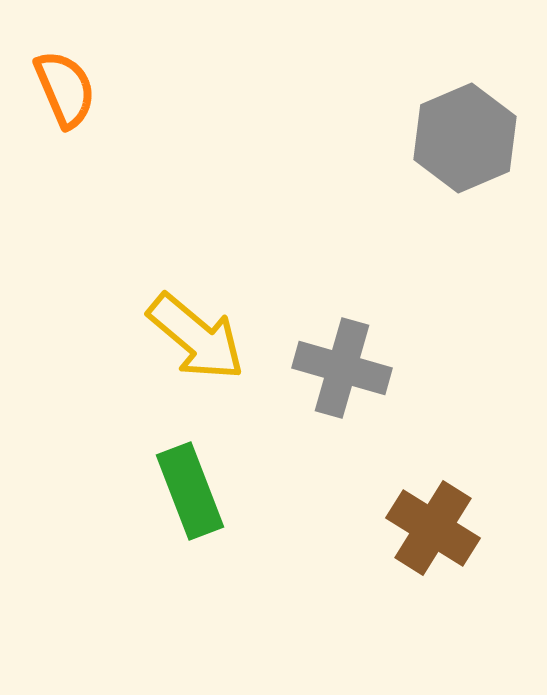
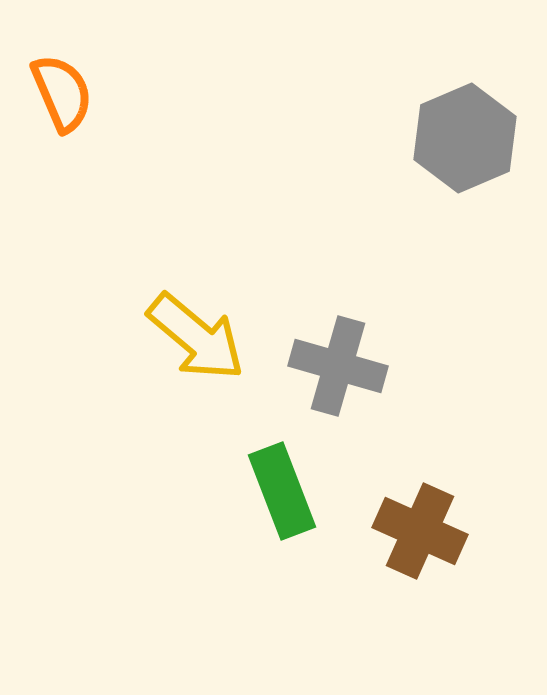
orange semicircle: moved 3 px left, 4 px down
gray cross: moved 4 px left, 2 px up
green rectangle: moved 92 px right
brown cross: moved 13 px left, 3 px down; rotated 8 degrees counterclockwise
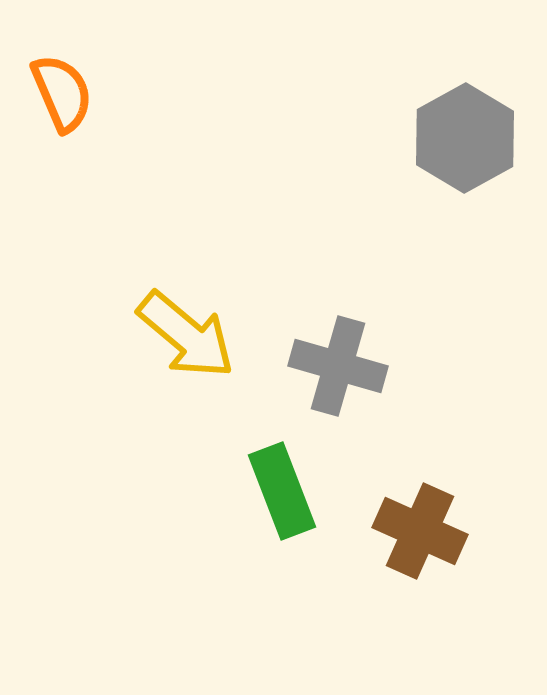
gray hexagon: rotated 6 degrees counterclockwise
yellow arrow: moved 10 px left, 2 px up
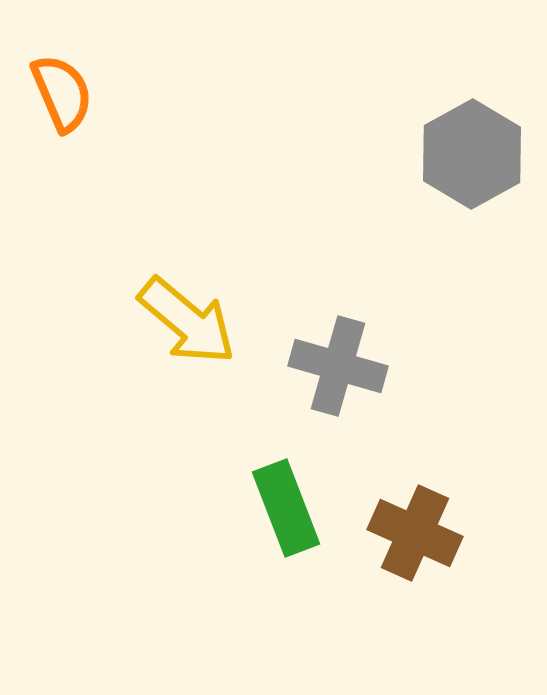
gray hexagon: moved 7 px right, 16 px down
yellow arrow: moved 1 px right, 14 px up
green rectangle: moved 4 px right, 17 px down
brown cross: moved 5 px left, 2 px down
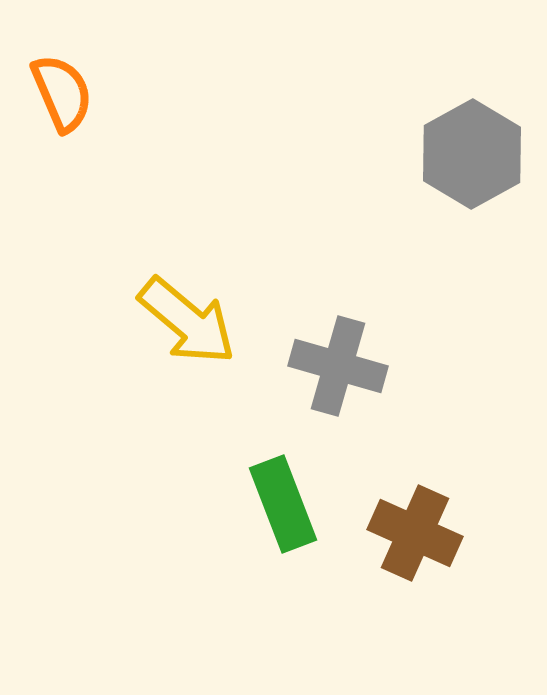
green rectangle: moved 3 px left, 4 px up
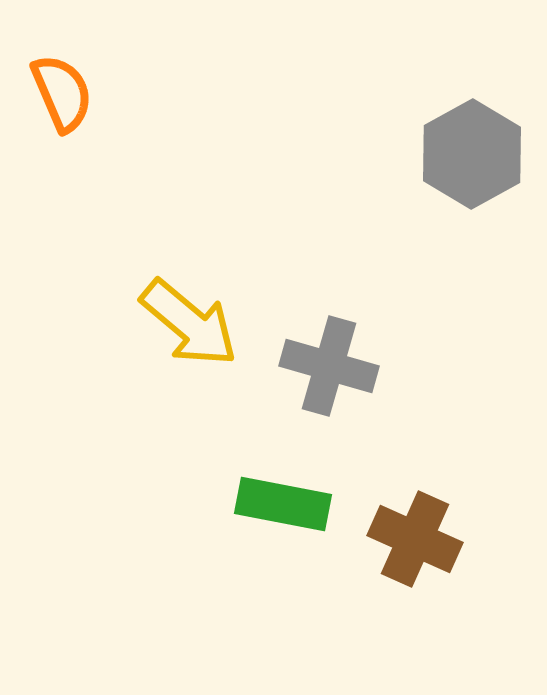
yellow arrow: moved 2 px right, 2 px down
gray cross: moved 9 px left
green rectangle: rotated 58 degrees counterclockwise
brown cross: moved 6 px down
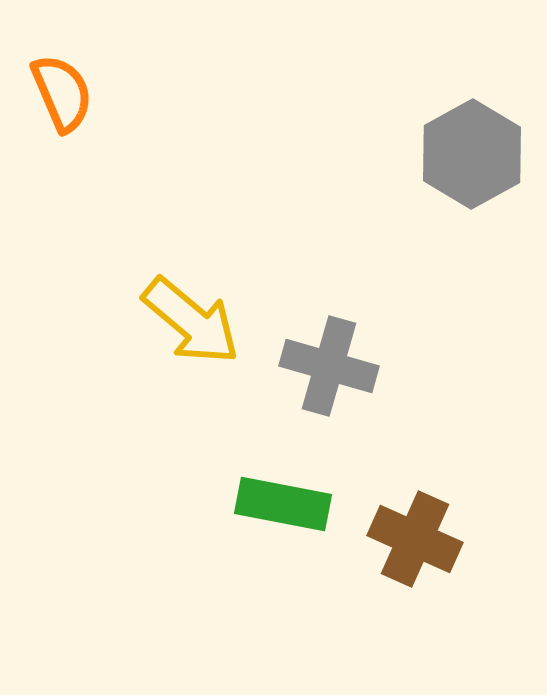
yellow arrow: moved 2 px right, 2 px up
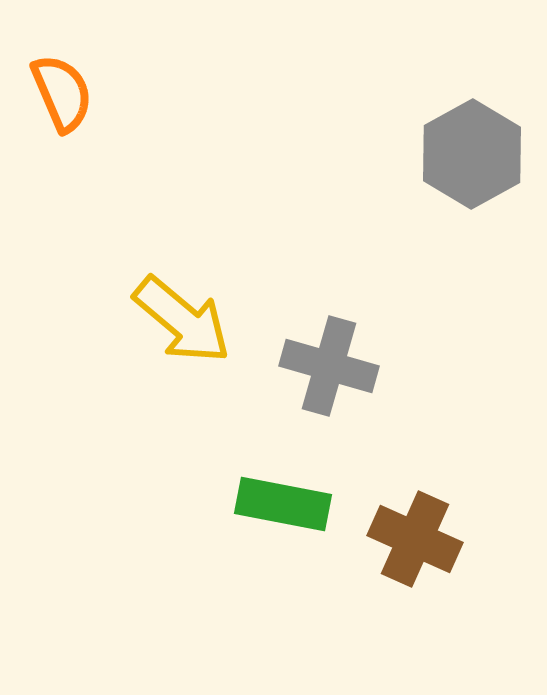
yellow arrow: moved 9 px left, 1 px up
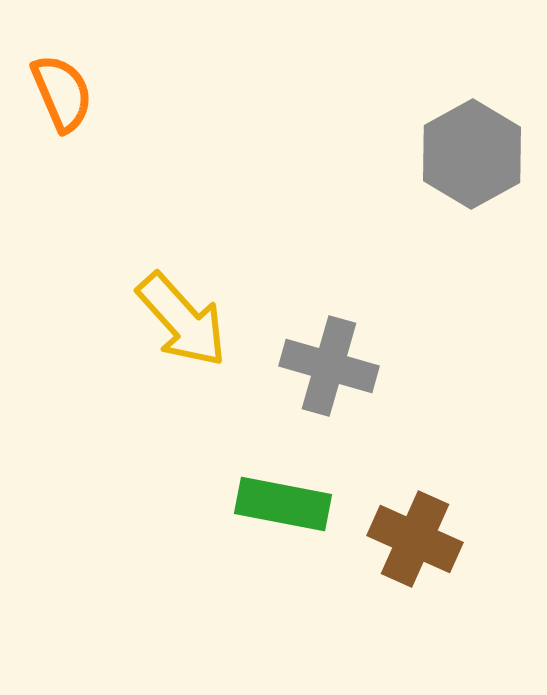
yellow arrow: rotated 8 degrees clockwise
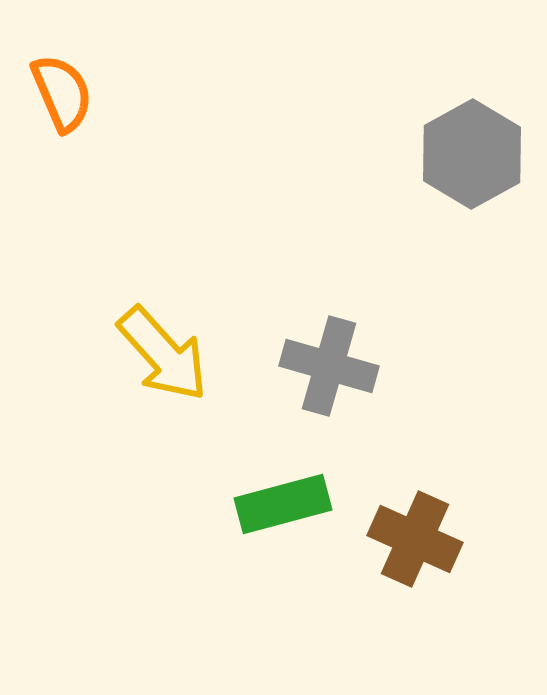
yellow arrow: moved 19 px left, 34 px down
green rectangle: rotated 26 degrees counterclockwise
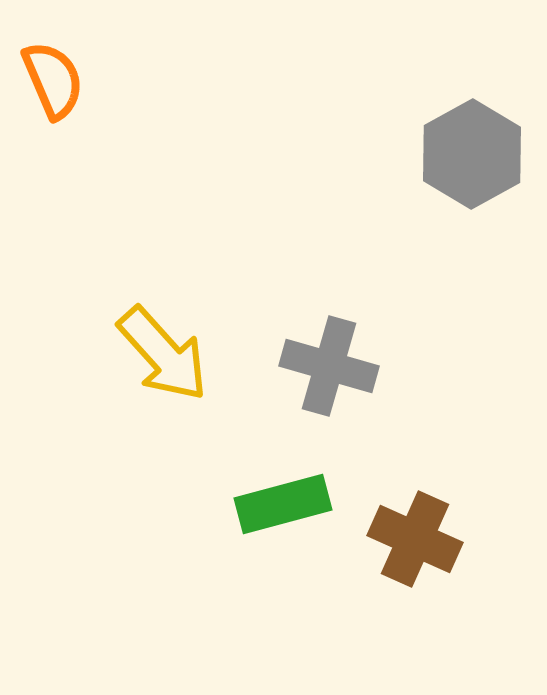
orange semicircle: moved 9 px left, 13 px up
